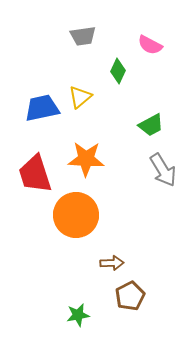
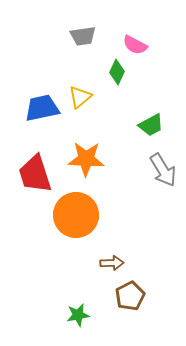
pink semicircle: moved 15 px left
green diamond: moved 1 px left, 1 px down
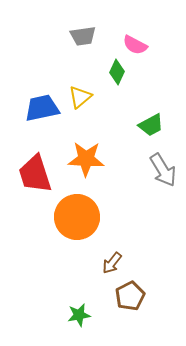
orange circle: moved 1 px right, 2 px down
brown arrow: rotated 130 degrees clockwise
green star: moved 1 px right
